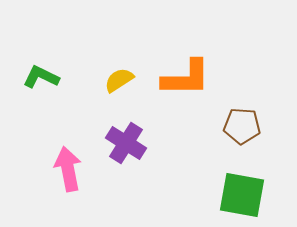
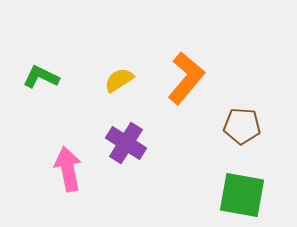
orange L-shape: rotated 50 degrees counterclockwise
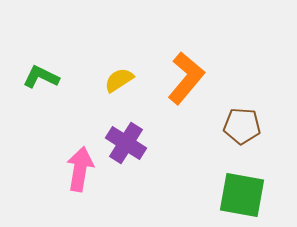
pink arrow: moved 12 px right; rotated 21 degrees clockwise
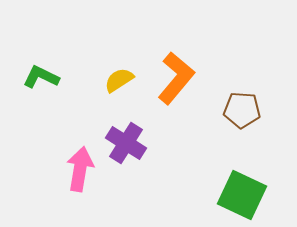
orange L-shape: moved 10 px left
brown pentagon: moved 16 px up
green square: rotated 15 degrees clockwise
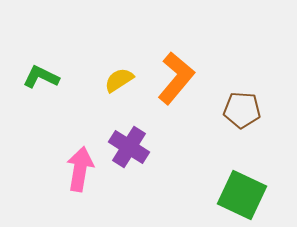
purple cross: moved 3 px right, 4 px down
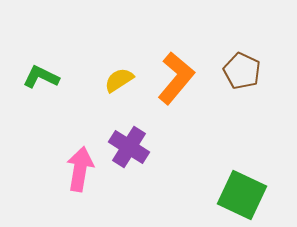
brown pentagon: moved 39 px up; rotated 21 degrees clockwise
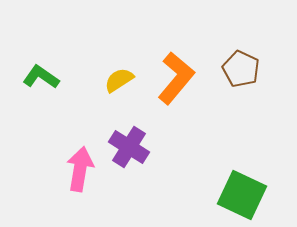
brown pentagon: moved 1 px left, 2 px up
green L-shape: rotated 9 degrees clockwise
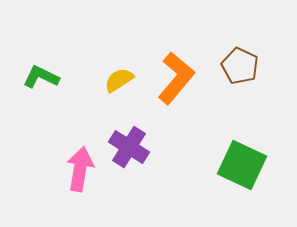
brown pentagon: moved 1 px left, 3 px up
green L-shape: rotated 9 degrees counterclockwise
green square: moved 30 px up
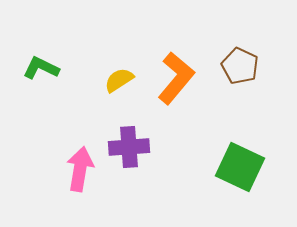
green L-shape: moved 9 px up
purple cross: rotated 36 degrees counterclockwise
green square: moved 2 px left, 2 px down
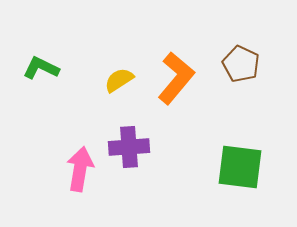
brown pentagon: moved 1 px right, 2 px up
green square: rotated 18 degrees counterclockwise
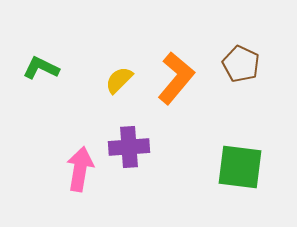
yellow semicircle: rotated 12 degrees counterclockwise
